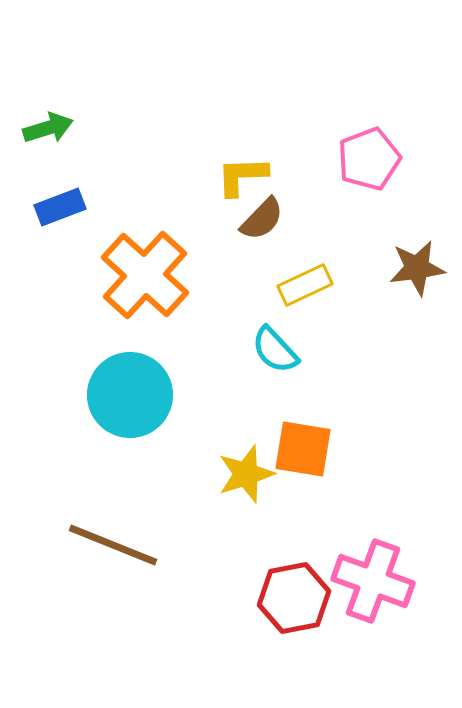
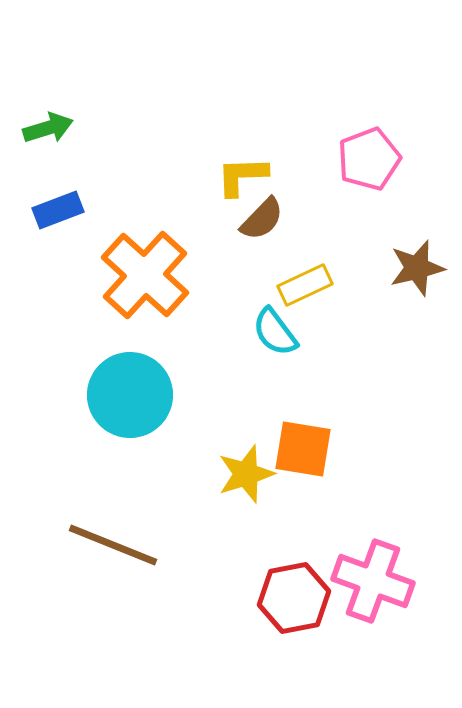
blue rectangle: moved 2 px left, 3 px down
brown star: rotated 6 degrees counterclockwise
cyan semicircle: moved 18 px up; rotated 6 degrees clockwise
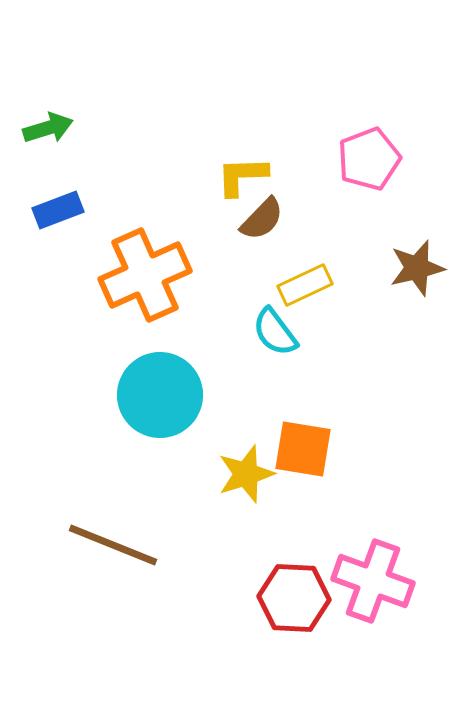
orange cross: rotated 24 degrees clockwise
cyan circle: moved 30 px right
red hexagon: rotated 14 degrees clockwise
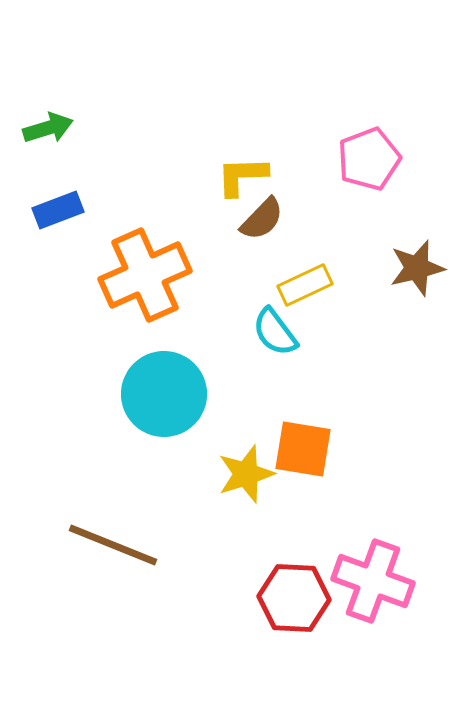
cyan circle: moved 4 px right, 1 px up
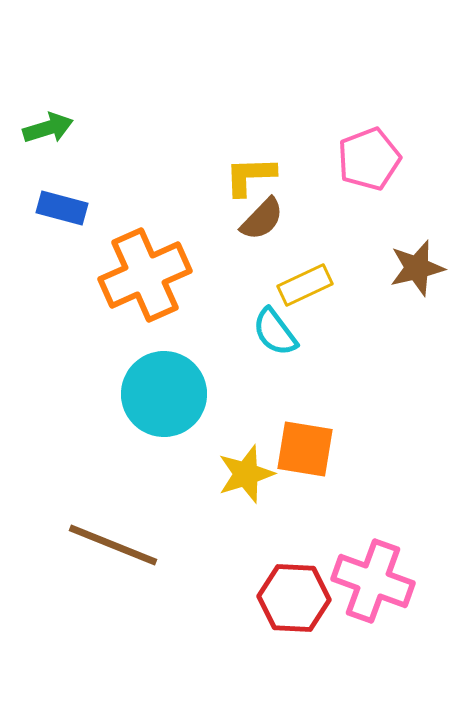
yellow L-shape: moved 8 px right
blue rectangle: moved 4 px right, 2 px up; rotated 36 degrees clockwise
orange square: moved 2 px right
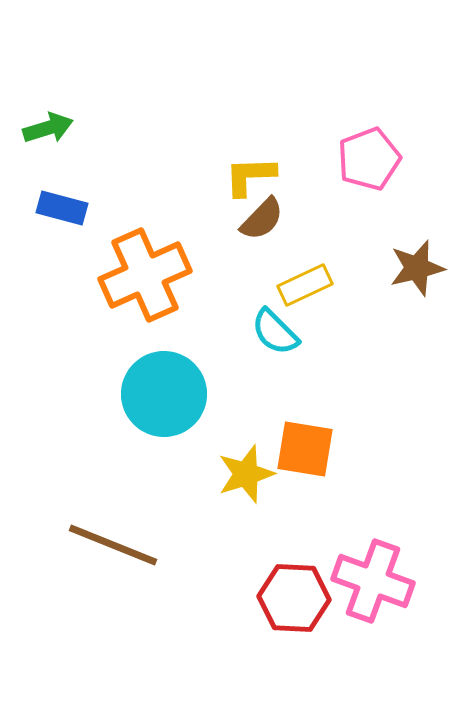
cyan semicircle: rotated 8 degrees counterclockwise
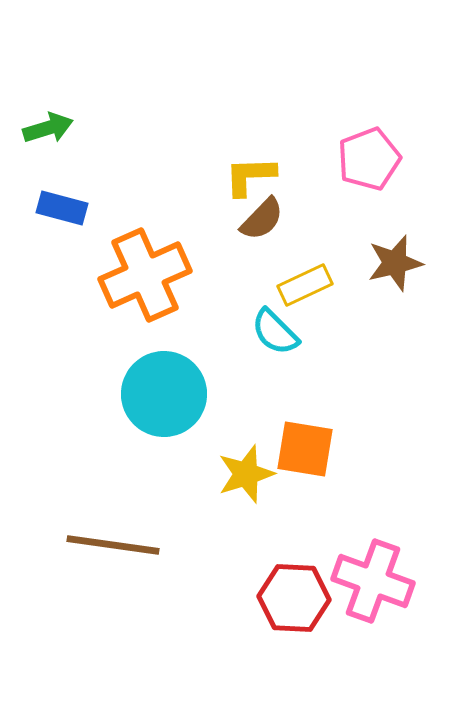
brown star: moved 22 px left, 5 px up
brown line: rotated 14 degrees counterclockwise
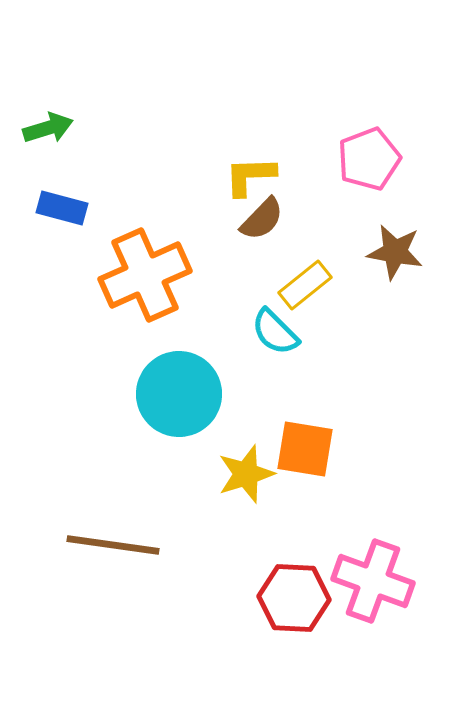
brown star: moved 11 px up; rotated 24 degrees clockwise
yellow rectangle: rotated 14 degrees counterclockwise
cyan circle: moved 15 px right
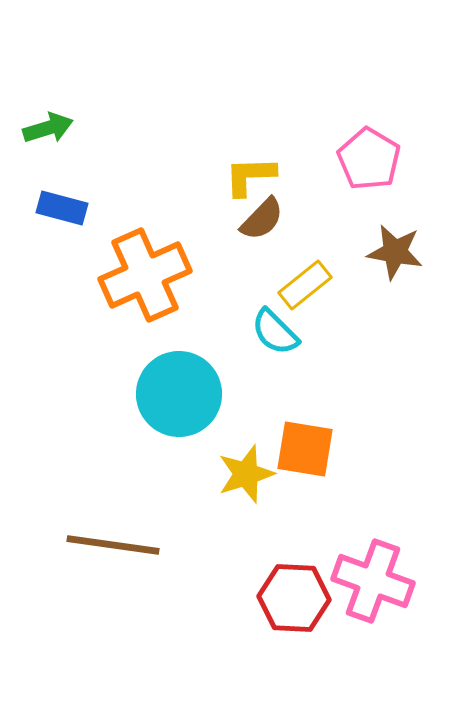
pink pentagon: rotated 20 degrees counterclockwise
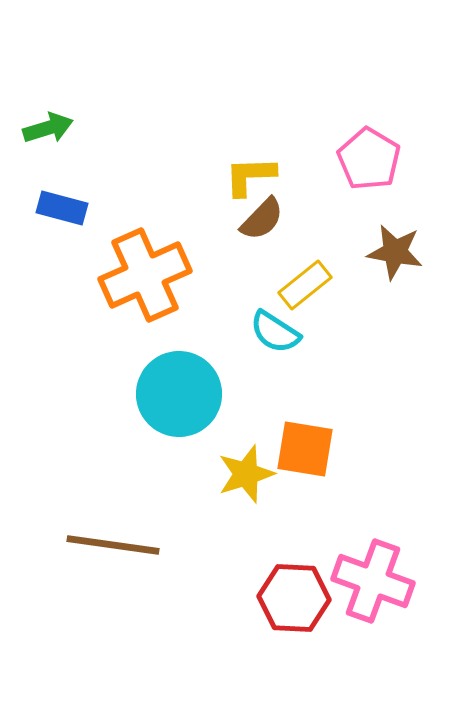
cyan semicircle: rotated 12 degrees counterclockwise
